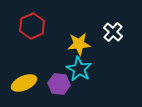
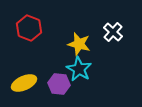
red hexagon: moved 3 px left, 2 px down; rotated 15 degrees counterclockwise
yellow star: rotated 20 degrees clockwise
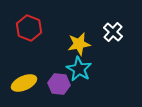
yellow star: rotated 25 degrees counterclockwise
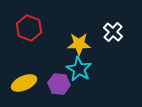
yellow star: rotated 10 degrees clockwise
